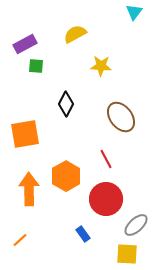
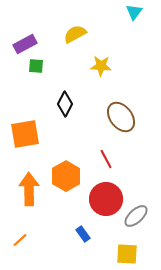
black diamond: moved 1 px left
gray ellipse: moved 9 px up
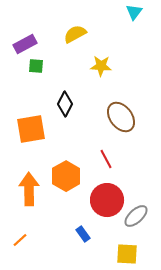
orange square: moved 6 px right, 5 px up
red circle: moved 1 px right, 1 px down
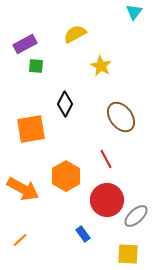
yellow star: rotated 25 degrees clockwise
orange arrow: moved 6 px left; rotated 120 degrees clockwise
yellow square: moved 1 px right
